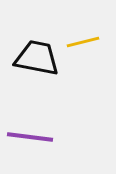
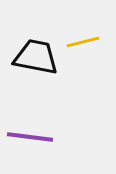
black trapezoid: moved 1 px left, 1 px up
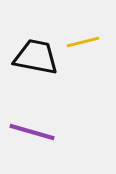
purple line: moved 2 px right, 5 px up; rotated 9 degrees clockwise
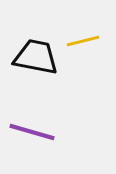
yellow line: moved 1 px up
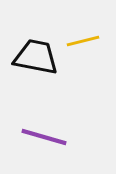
purple line: moved 12 px right, 5 px down
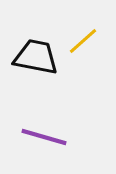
yellow line: rotated 28 degrees counterclockwise
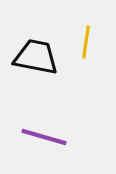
yellow line: moved 3 px right, 1 px down; rotated 40 degrees counterclockwise
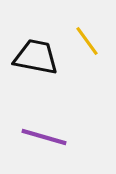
yellow line: moved 1 px right, 1 px up; rotated 44 degrees counterclockwise
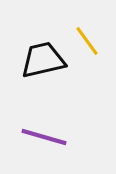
black trapezoid: moved 7 px right, 3 px down; rotated 24 degrees counterclockwise
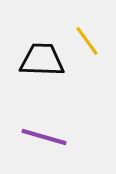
black trapezoid: moved 1 px left; rotated 15 degrees clockwise
